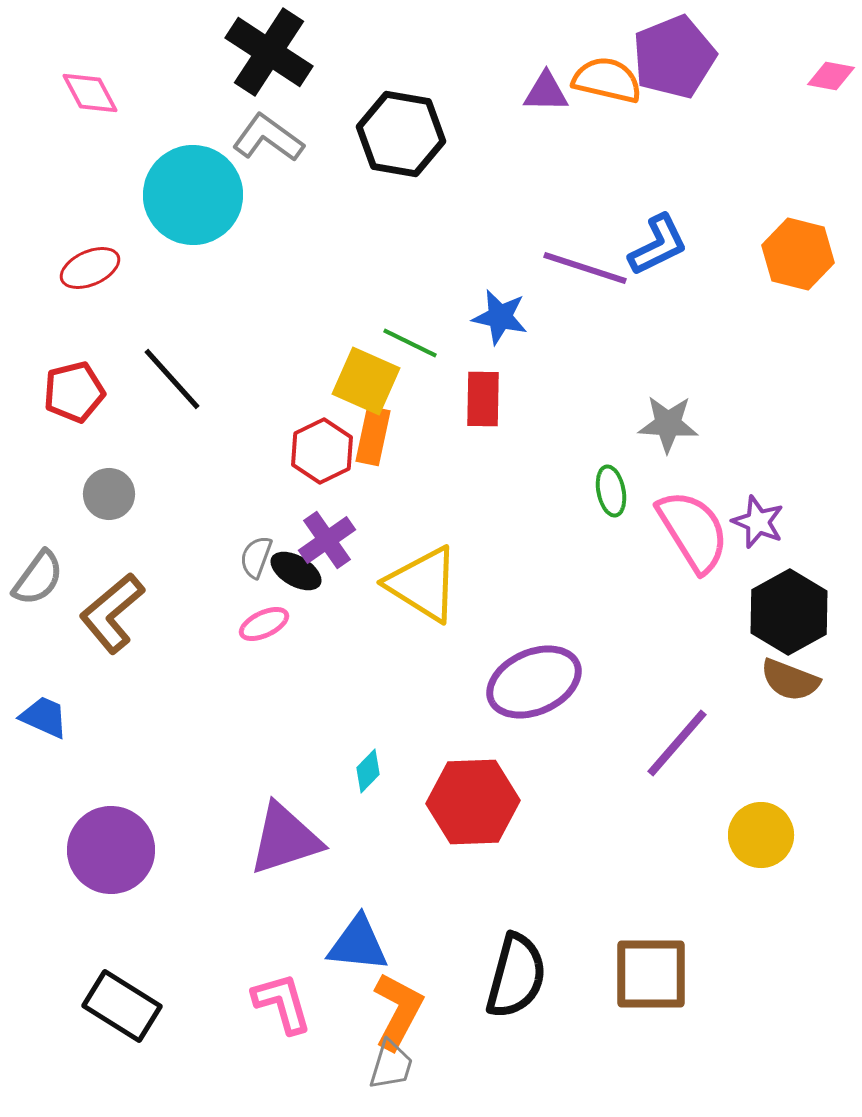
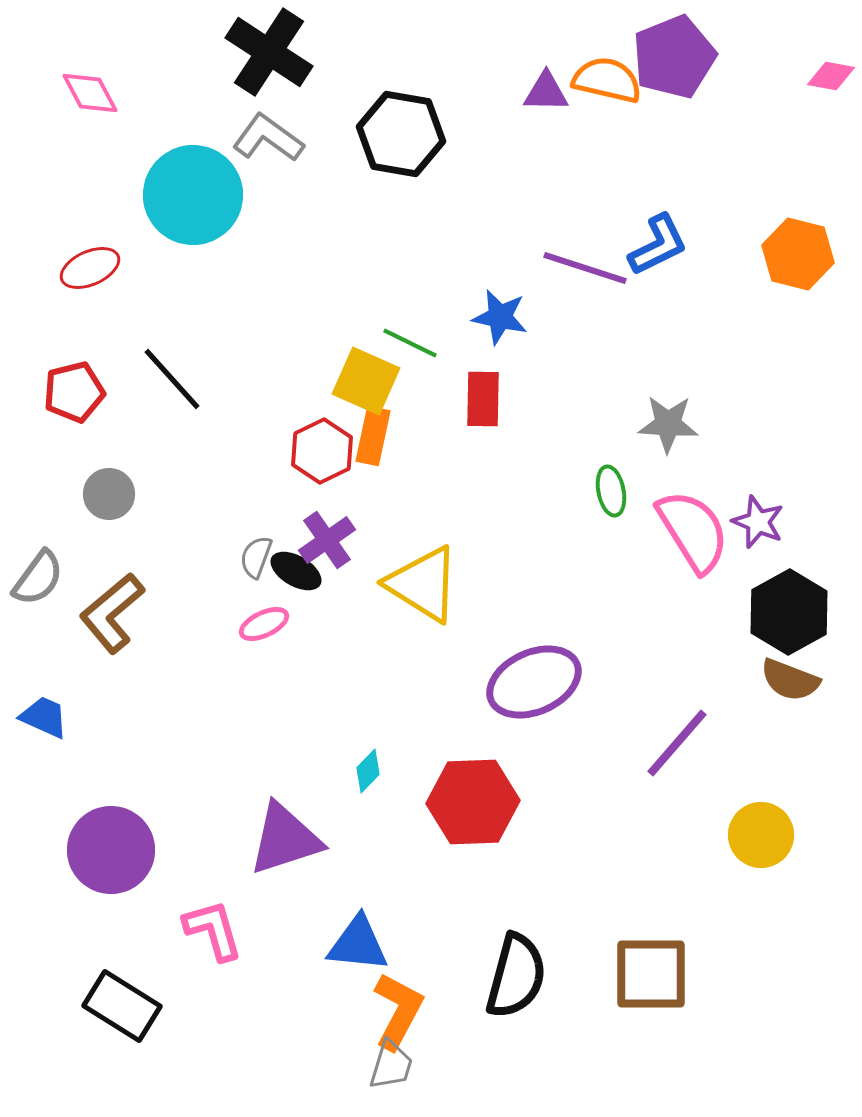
pink L-shape at (282, 1003): moved 69 px left, 73 px up
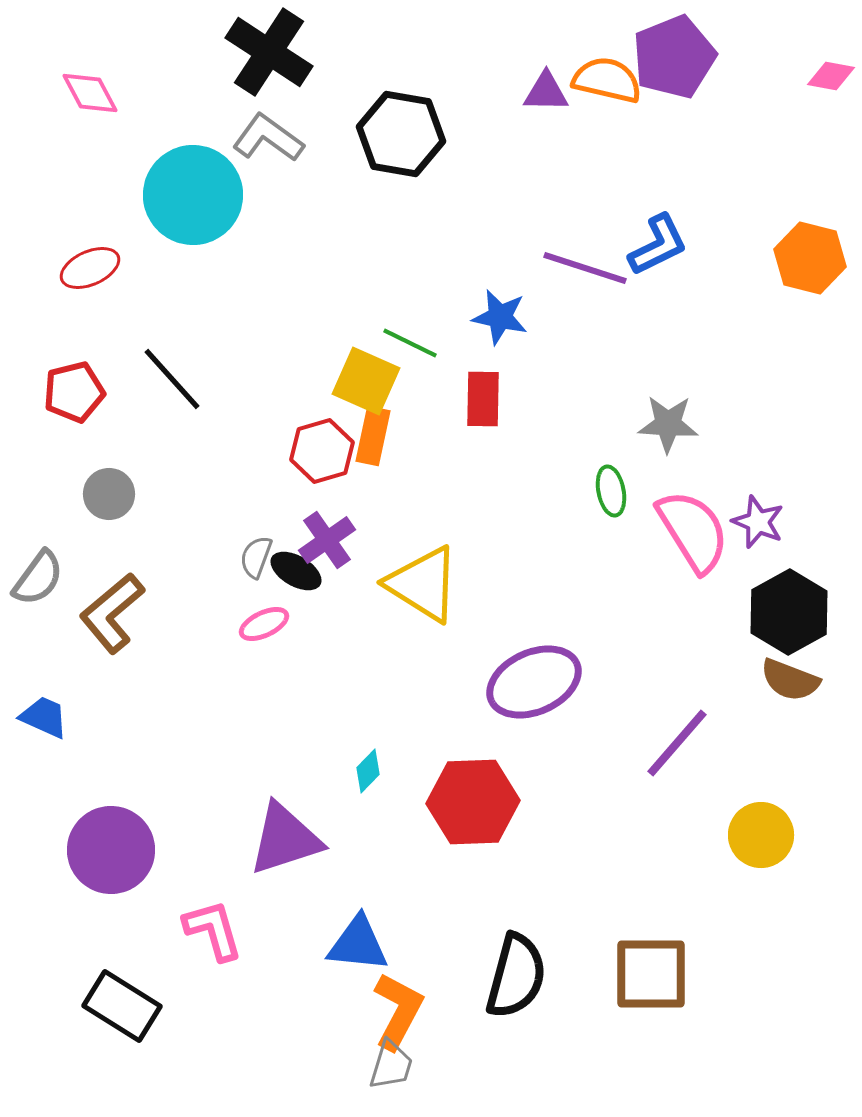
orange hexagon at (798, 254): moved 12 px right, 4 px down
red hexagon at (322, 451): rotated 10 degrees clockwise
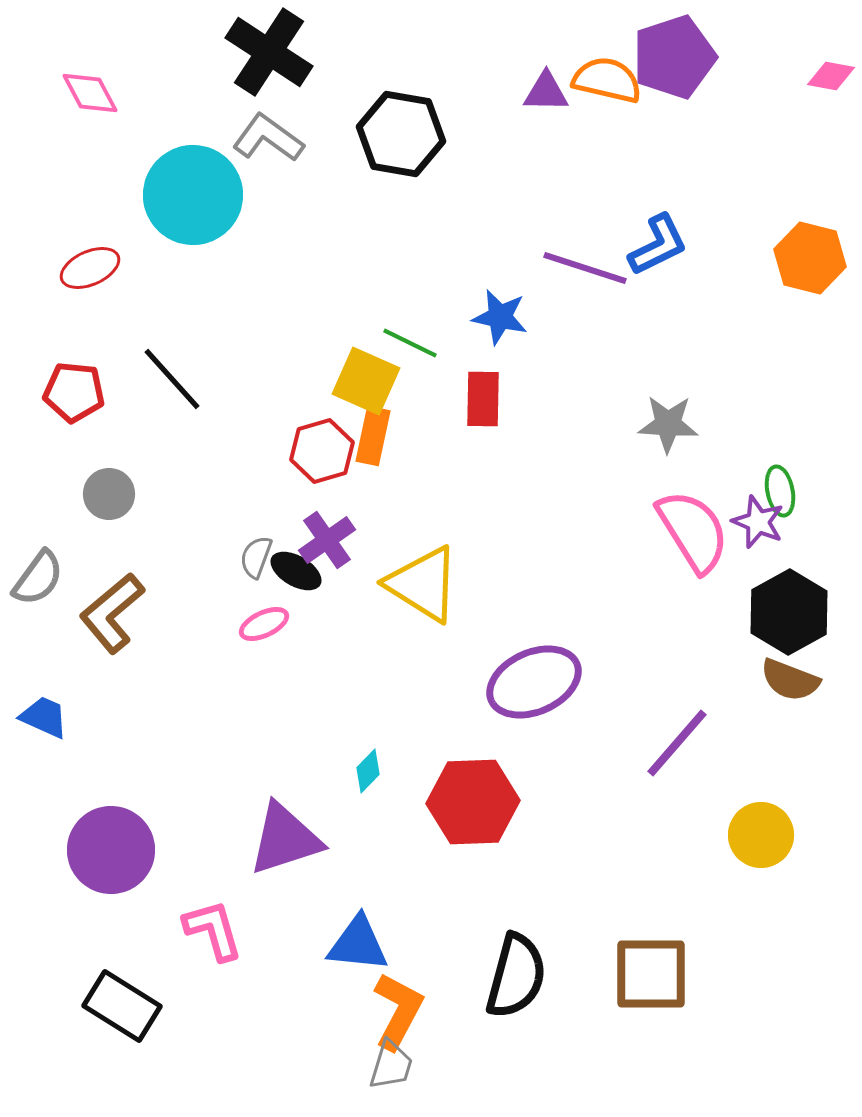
purple pentagon at (674, 57): rotated 4 degrees clockwise
red pentagon at (74, 392): rotated 20 degrees clockwise
green ellipse at (611, 491): moved 169 px right
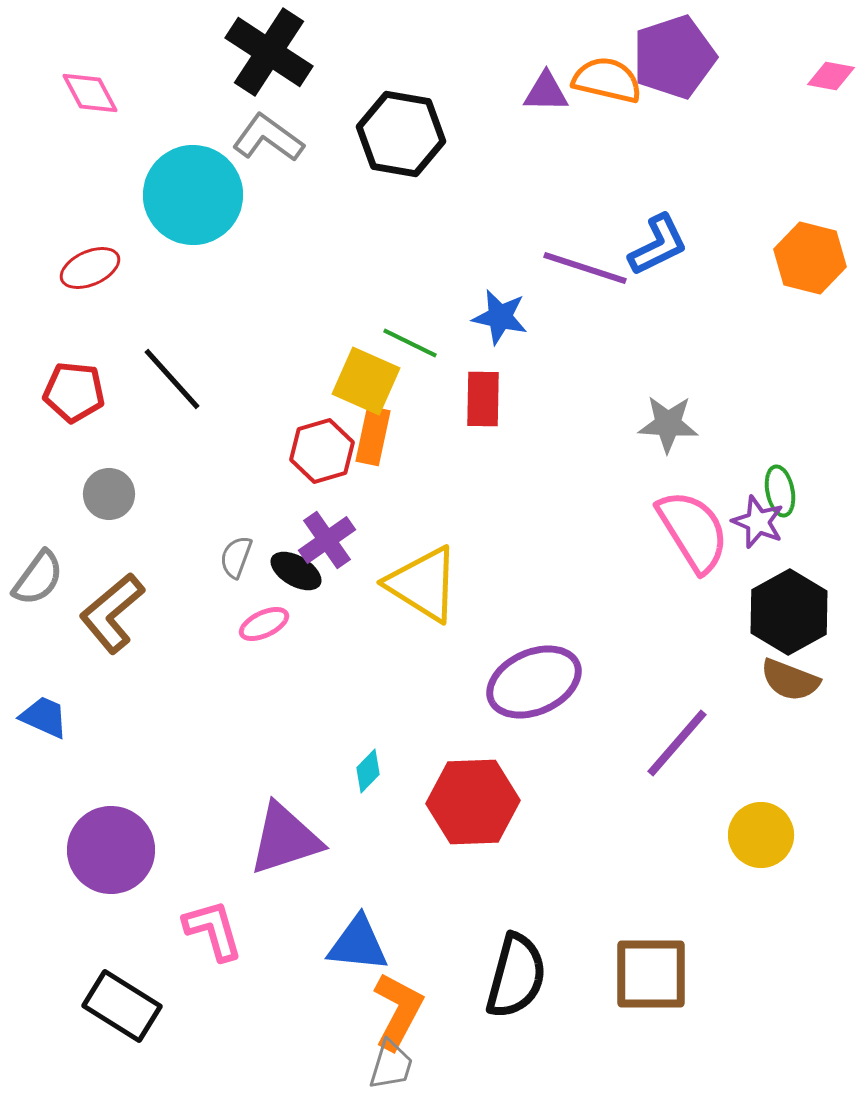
gray semicircle at (256, 557): moved 20 px left
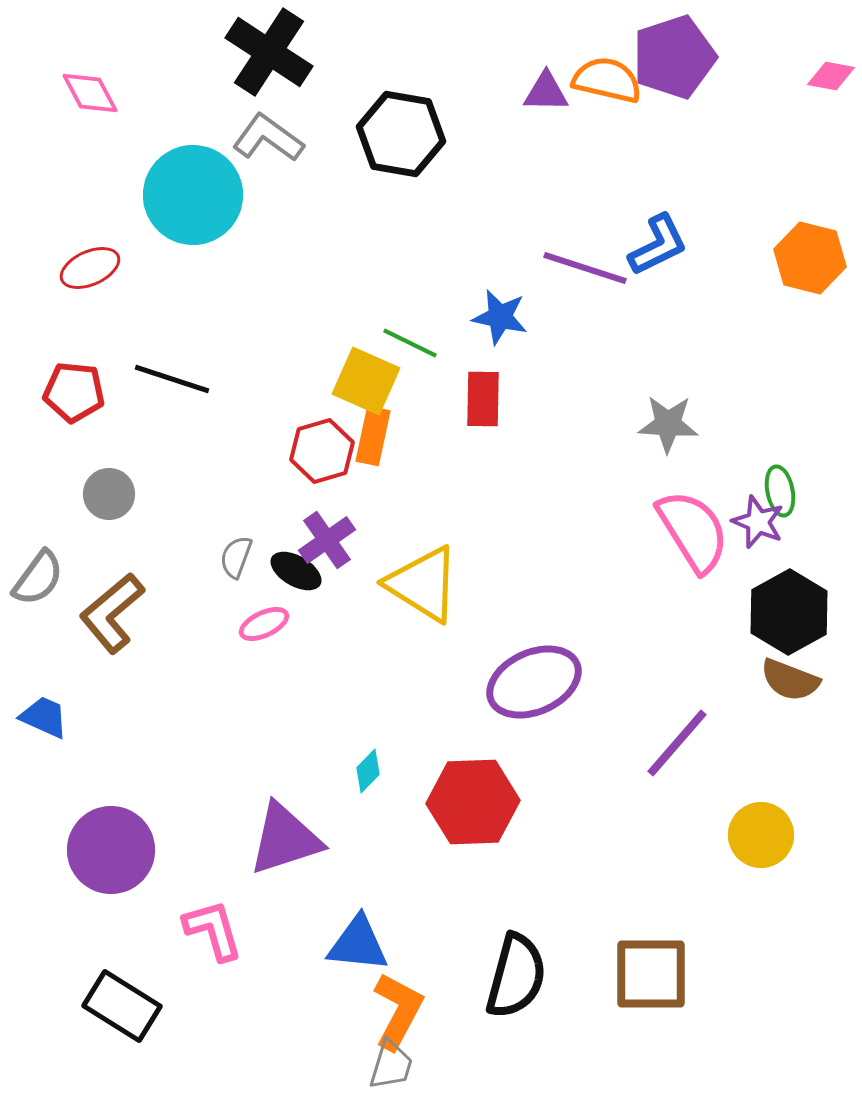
black line at (172, 379): rotated 30 degrees counterclockwise
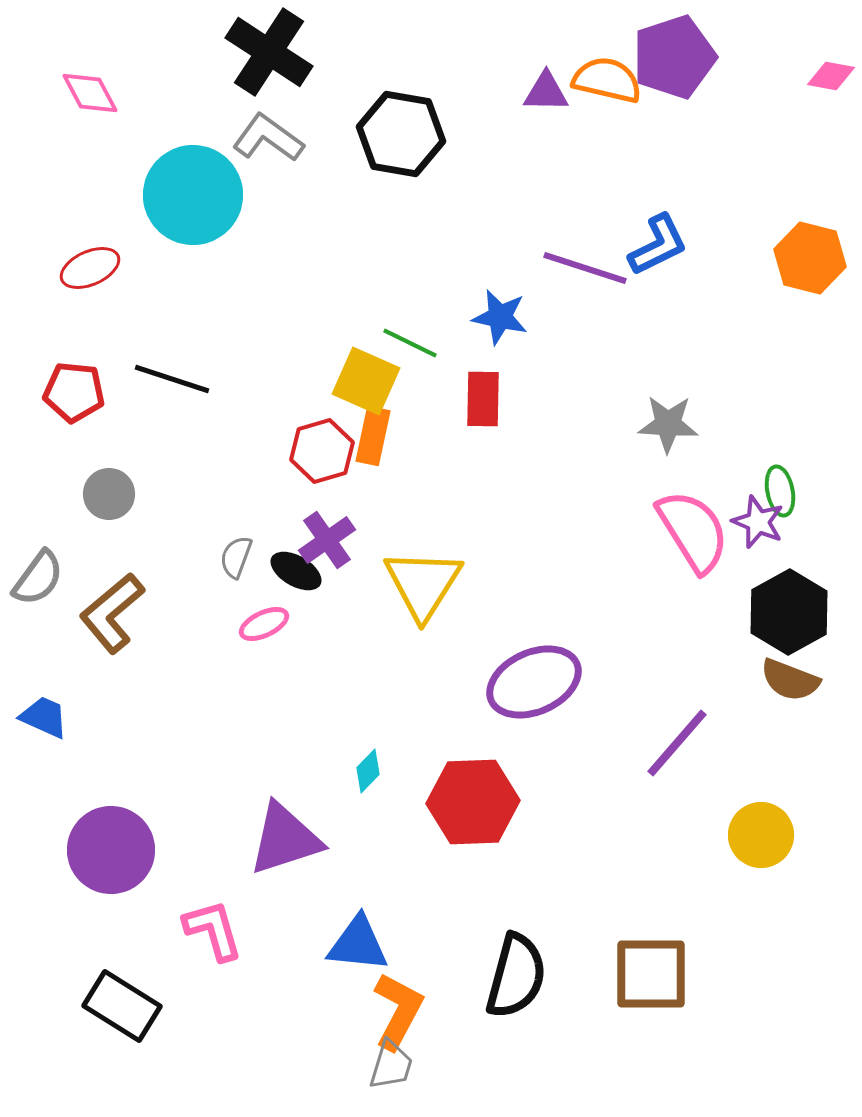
yellow triangle at (423, 584): rotated 30 degrees clockwise
